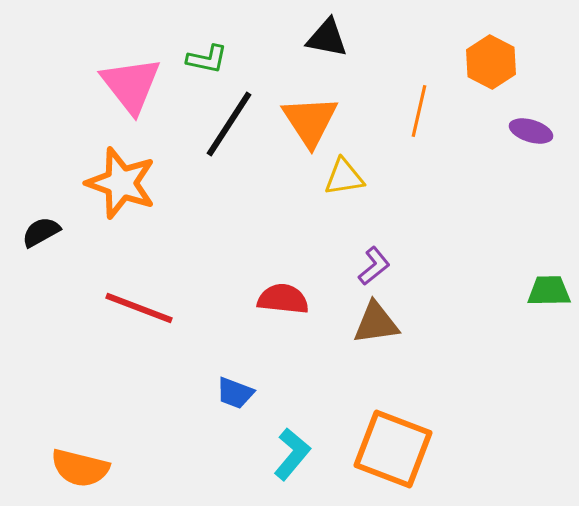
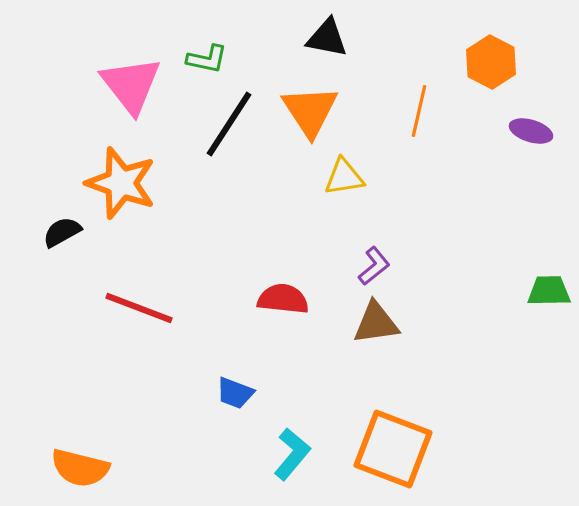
orange triangle: moved 10 px up
black semicircle: moved 21 px right
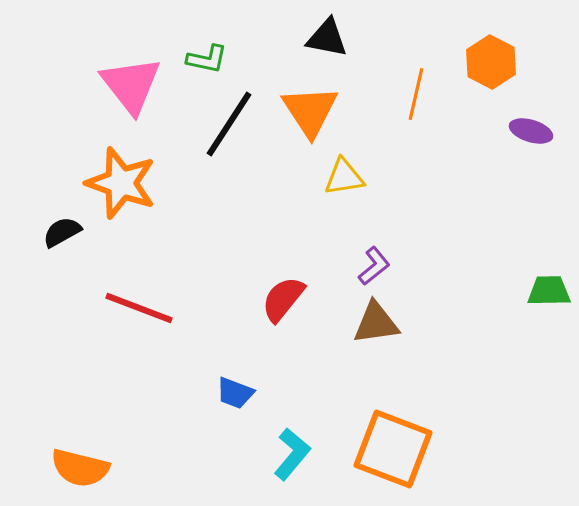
orange line: moved 3 px left, 17 px up
red semicircle: rotated 57 degrees counterclockwise
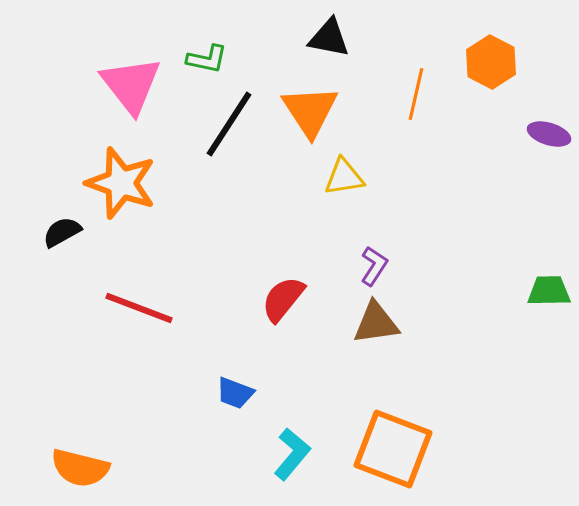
black triangle: moved 2 px right
purple ellipse: moved 18 px right, 3 px down
purple L-shape: rotated 18 degrees counterclockwise
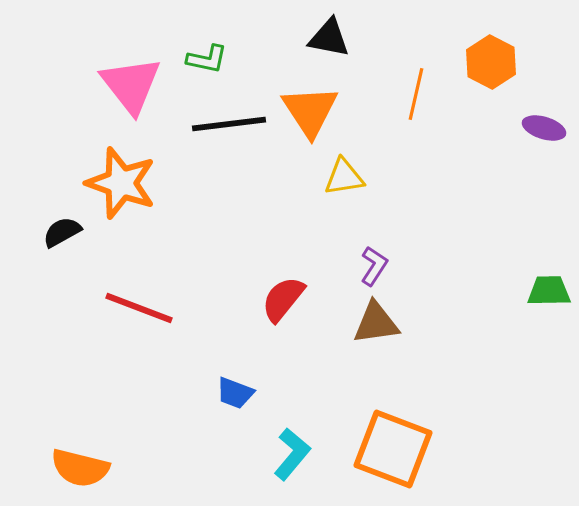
black line: rotated 50 degrees clockwise
purple ellipse: moved 5 px left, 6 px up
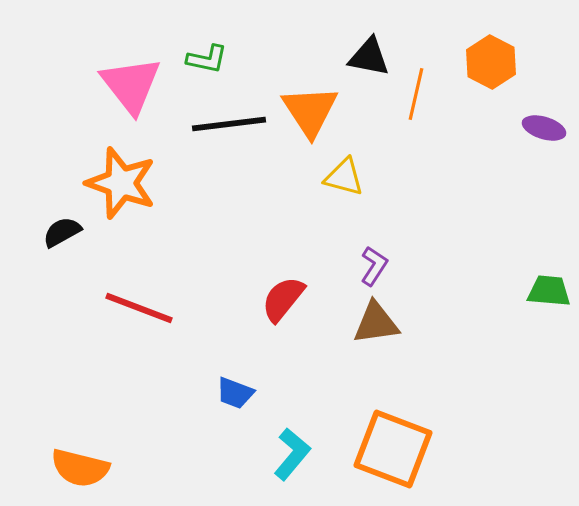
black triangle: moved 40 px right, 19 px down
yellow triangle: rotated 24 degrees clockwise
green trapezoid: rotated 6 degrees clockwise
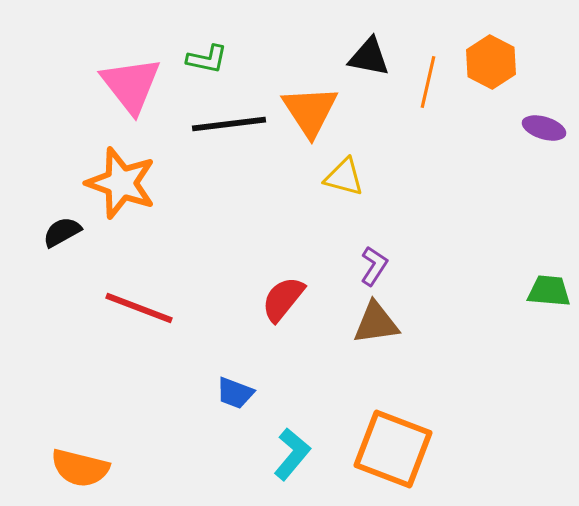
orange line: moved 12 px right, 12 px up
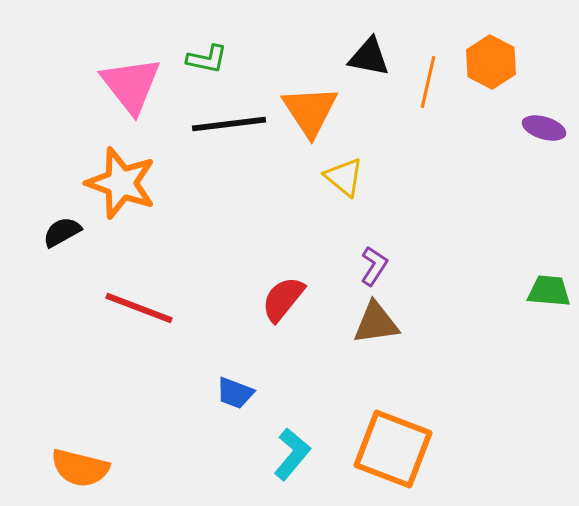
yellow triangle: rotated 24 degrees clockwise
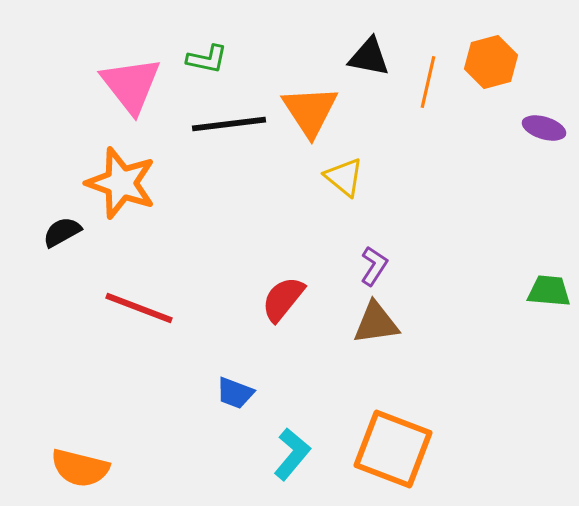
orange hexagon: rotated 18 degrees clockwise
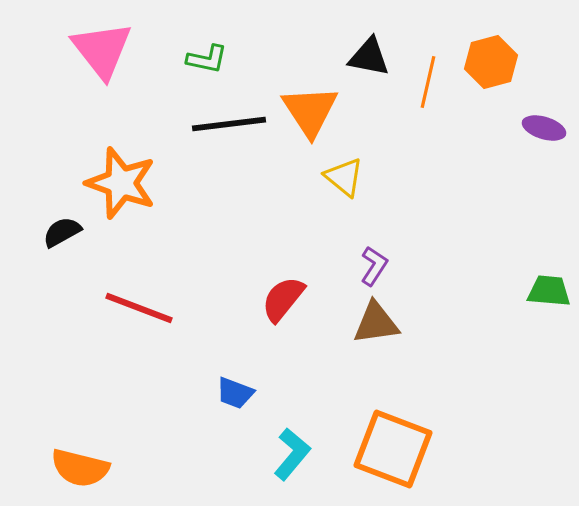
pink triangle: moved 29 px left, 35 px up
